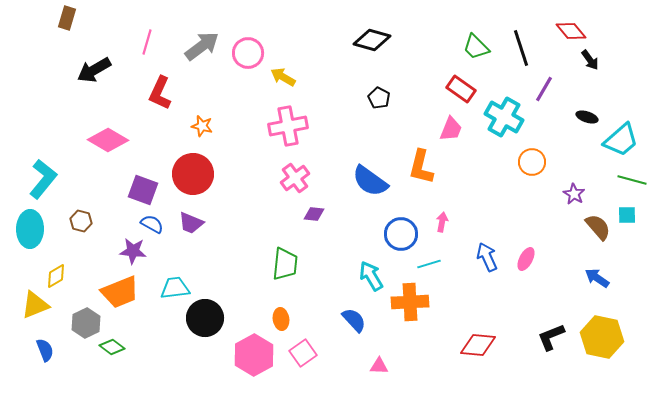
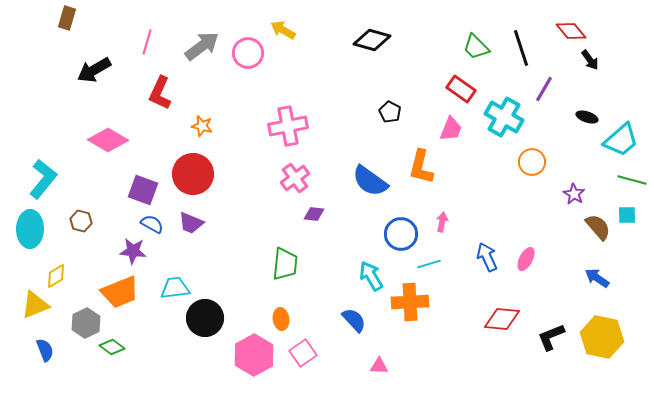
yellow arrow at (283, 77): moved 47 px up
black pentagon at (379, 98): moved 11 px right, 14 px down
red diamond at (478, 345): moved 24 px right, 26 px up
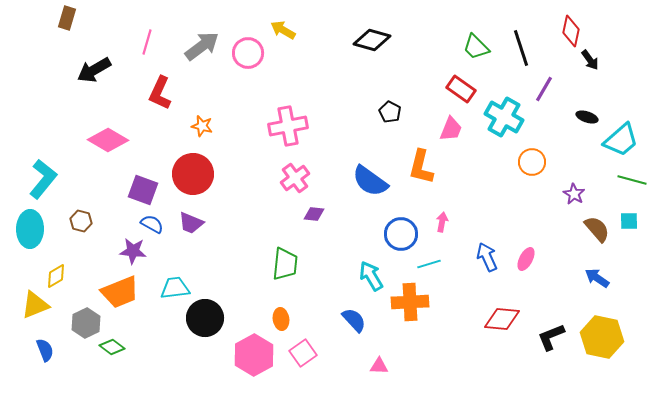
red diamond at (571, 31): rotated 52 degrees clockwise
cyan square at (627, 215): moved 2 px right, 6 px down
brown semicircle at (598, 227): moved 1 px left, 2 px down
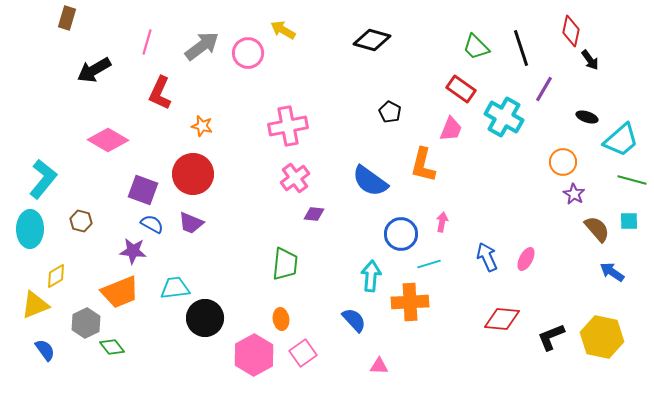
orange circle at (532, 162): moved 31 px right
orange L-shape at (421, 167): moved 2 px right, 2 px up
cyan arrow at (371, 276): rotated 36 degrees clockwise
blue arrow at (597, 278): moved 15 px right, 6 px up
green diamond at (112, 347): rotated 15 degrees clockwise
blue semicircle at (45, 350): rotated 15 degrees counterclockwise
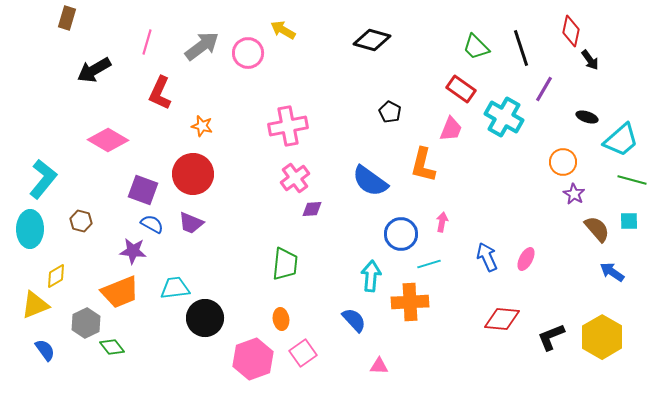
purple diamond at (314, 214): moved 2 px left, 5 px up; rotated 10 degrees counterclockwise
yellow hexagon at (602, 337): rotated 18 degrees clockwise
pink hexagon at (254, 355): moved 1 px left, 4 px down; rotated 9 degrees clockwise
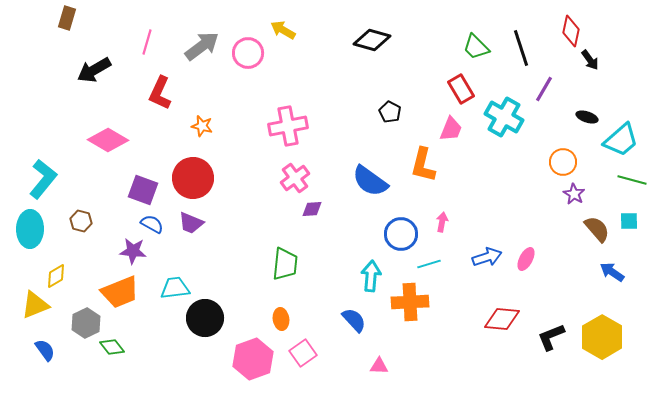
red rectangle at (461, 89): rotated 24 degrees clockwise
red circle at (193, 174): moved 4 px down
blue arrow at (487, 257): rotated 96 degrees clockwise
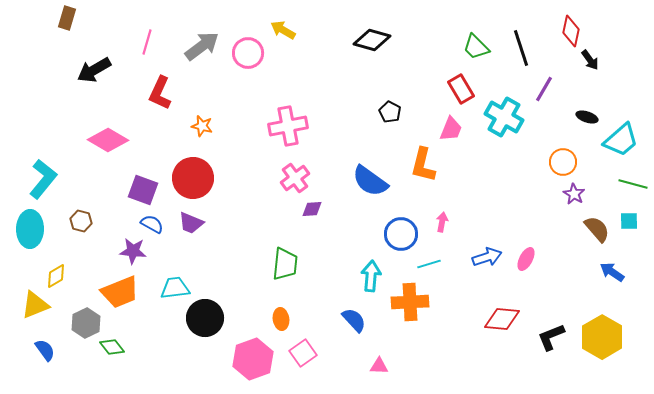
green line at (632, 180): moved 1 px right, 4 px down
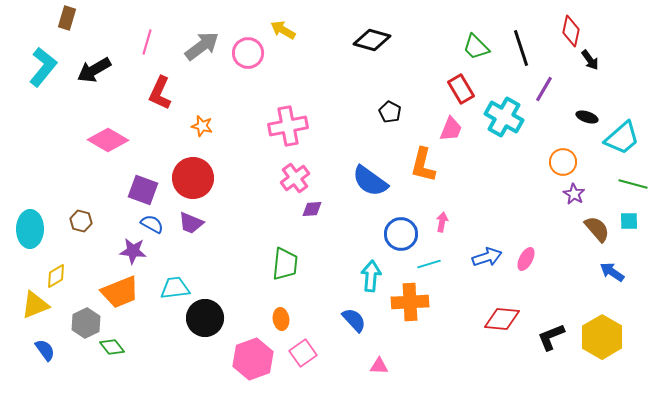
cyan trapezoid at (621, 140): moved 1 px right, 2 px up
cyan L-shape at (43, 179): moved 112 px up
